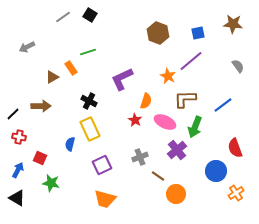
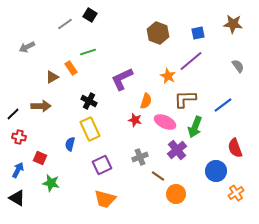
gray line: moved 2 px right, 7 px down
red star: rotated 16 degrees counterclockwise
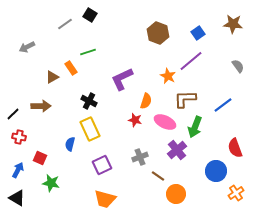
blue square: rotated 24 degrees counterclockwise
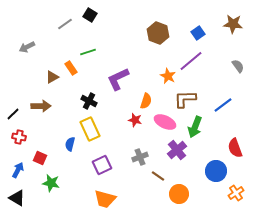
purple L-shape: moved 4 px left
orange circle: moved 3 px right
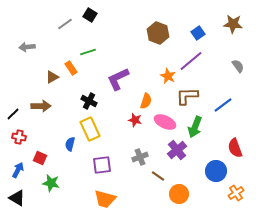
gray arrow: rotated 21 degrees clockwise
brown L-shape: moved 2 px right, 3 px up
purple square: rotated 18 degrees clockwise
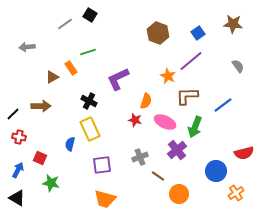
red semicircle: moved 9 px right, 5 px down; rotated 84 degrees counterclockwise
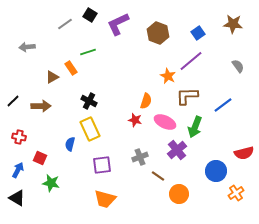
purple L-shape: moved 55 px up
black line: moved 13 px up
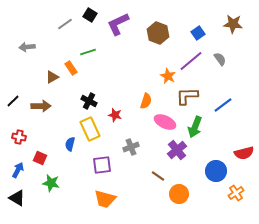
gray semicircle: moved 18 px left, 7 px up
red star: moved 20 px left, 5 px up
gray cross: moved 9 px left, 10 px up
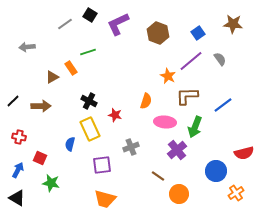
pink ellipse: rotated 20 degrees counterclockwise
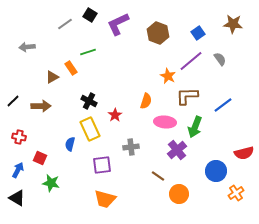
red star: rotated 24 degrees clockwise
gray cross: rotated 14 degrees clockwise
